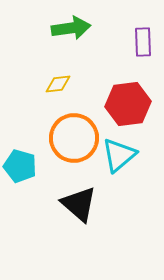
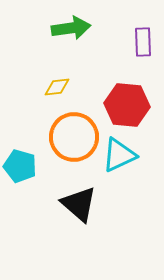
yellow diamond: moved 1 px left, 3 px down
red hexagon: moved 1 px left, 1 px down; rotated 12 degrees clockwise
orange circle: moved 1 px up
cyan triangle: rotated 15 degrees clockwise
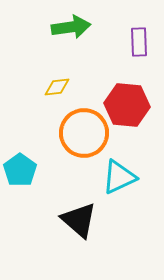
green arrow: moved 1 px up
purple rectangle: moved 4 px left
orange circle: moved 10 px right, 4 px up
cyan triangle: moved 22 px down
cyan pentagon: moved 4 px down; rotated 20 degrees clockwise
black triangle: moved 16 px down
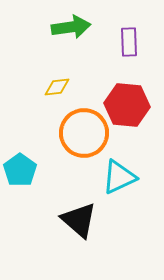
purple rectangle: moved 10 px left
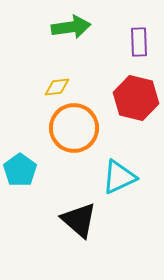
purple rectangle: moved 10 px right
red hexagon: moved 9 px right, 7 px up; rotated 9 degrees clockwise
orange circle: moved 10 px left, 5 px up
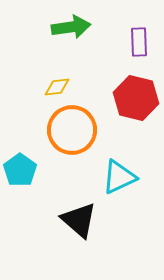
orange circle: moved 2 px left, 2 px down
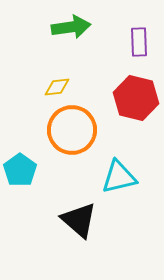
cyan triangle: rotated 12 degrees clockwise
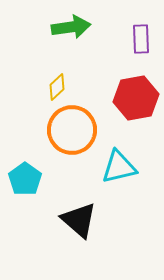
purple rectangle: moved 2 px right, 3 px up
yellow diamond: rotated 36 degrees counterclockwise
red hexagon: rotated 24 degrees counterclockwise
cyan pentagon: moved 5 px right, 9 px down
cyan triangle: moved 10 px up
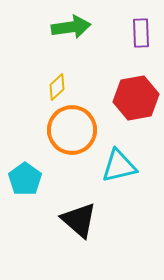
purple rectangle: moved 6 px up
cyan triangle: moved 1 px up
